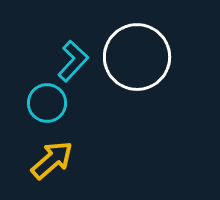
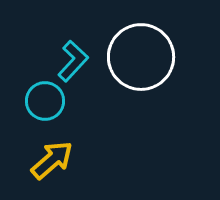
white circle: moved 4 px right
cyan circle: moved 2 px left, 2 px up
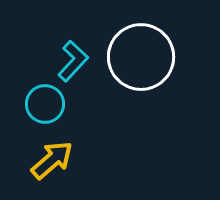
cyan circle: moved 3 px down
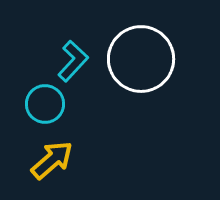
white circle: moved 2 px down
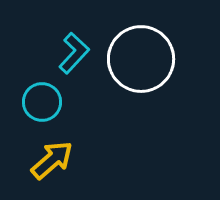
cyan L-shape: moved 1 px right, 8 px up
cyan circle: moved 3 px left, 2 px up
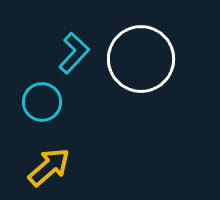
yellow arrow: moved 3 px left, 7 px down
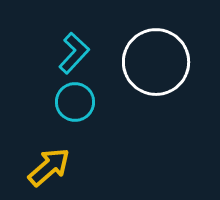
white circle: moved 15 px right, 3 px down
cyan circle: moved 33 px right
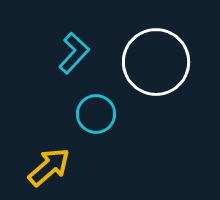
cyan circle: moved 21 px right, 12 px down
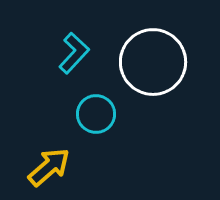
white circle: moved 3 px left
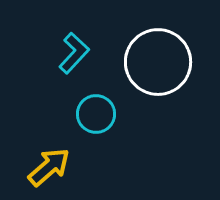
white circle: moved 5 px right
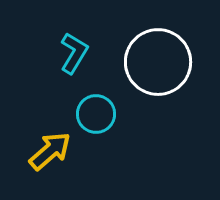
cyan L-shape: rotated 12 degrees counterclockwise
yellow arrow: moved 1 px right, 16 px up
